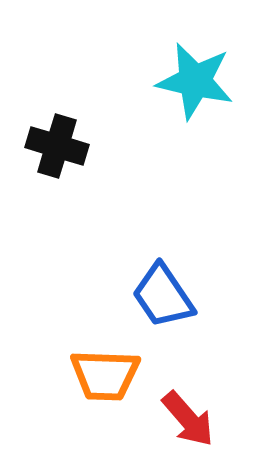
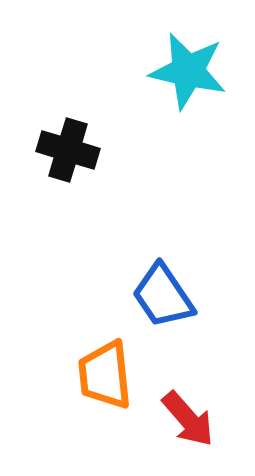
cyan star: moved 7 px left, 10 px up
black cross: moved 11 px right, 4 px down
orange trapezoid: rotated 82 degrees clockwise
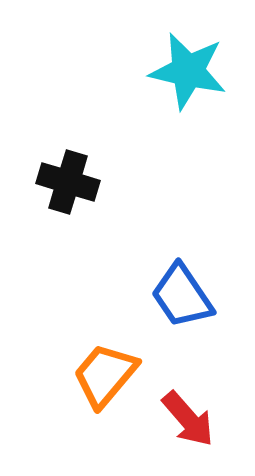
black cross: moved 32 px down
blue trapezoid: moved 19 px right
orange trapezoid: rotated 46 degrees clockwise
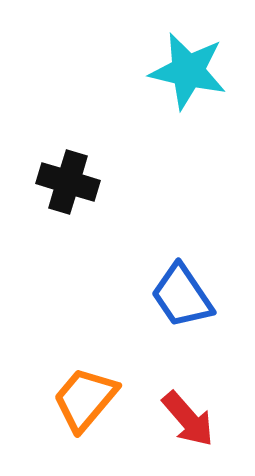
orange trapezoid: moved 20 px left, 24 px down
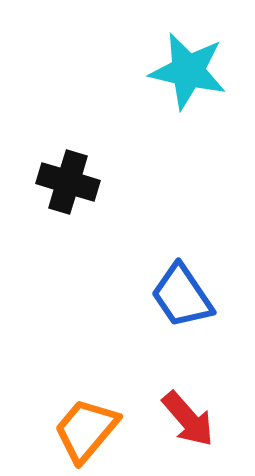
orange trapezoid: moved 1 px right, 31 px down
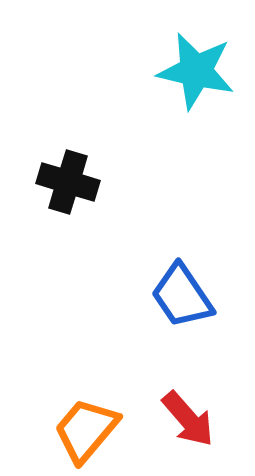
cyan star: moved 8 px right
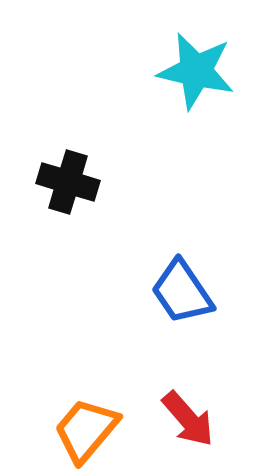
blue trapezoid: moved 4 px up
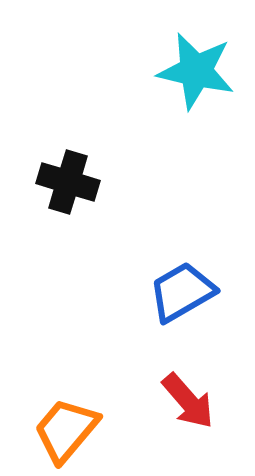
blue trapezoid: rotated 94 degrees clockwise
red arrow: moved 18 px up
orange trapezoid: moved 20 px left
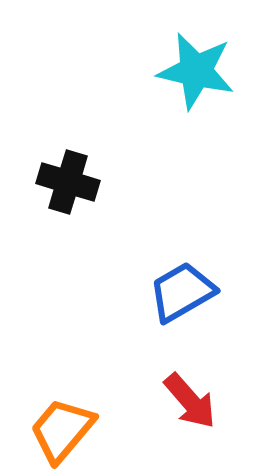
red arrow: moved 2 px right
orange trapezoid: moved 4 px left
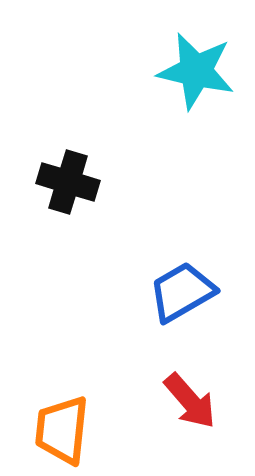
orange trapezoid: rotated 34 degrees counterclockwise
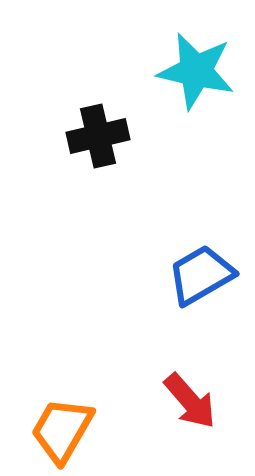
black cross: moved 30 px right, 46 px up; rotated 30 degrees counterclockwise
blue trapezoid: moved 19 px right, 17 px up
orange trapezoid: rotated 24 degrees clockwise
